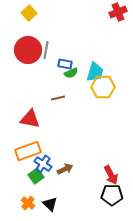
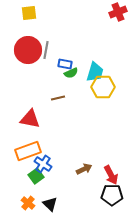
yellow square: rotated 35 degrees clockwise
brown arrow: moved 19 px right
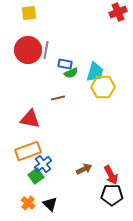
blue cross: rotated 18 degrees clockwise
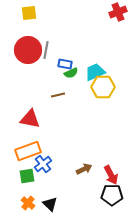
cyan trapezoid: rotated 130 degrees counterclockwise
brown line: moved 3 px up
green square: moved 9 px left; rotated 28 degrees clockwise
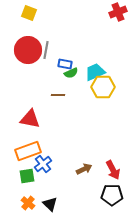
yellow square: rotated 28 degrees clockwise
brown line: rotated 16 degrees clockwise
red arrow: moved 2 px right, 5 px up
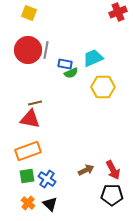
cyan trapezoid: moved 2 px left, 14 px up
brown line: moved 23 px left, 8 px down; rotated 16 degrees counterclockwise
blue cross: moved 4 px right, 15 px down; rotated 18 degrees counterclockwise
brown arrow: moved 2 px right, 1 px down
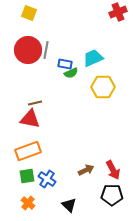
black triangle: moved 19 px right, 1 px down
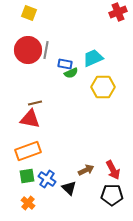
black triangle: moved 17 px up
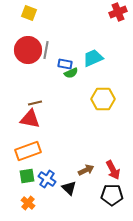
yellow hexagon: moved 12 px down
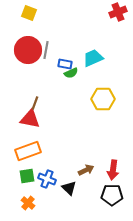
brown line: rotated 56 degrees counterclockwise
red arrow: rotated 36 degrees clockwise
blue cross: rotated 12 degrees counterclockwise
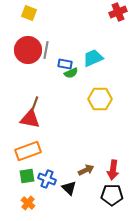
yellow hexagon: moved 3 px left
